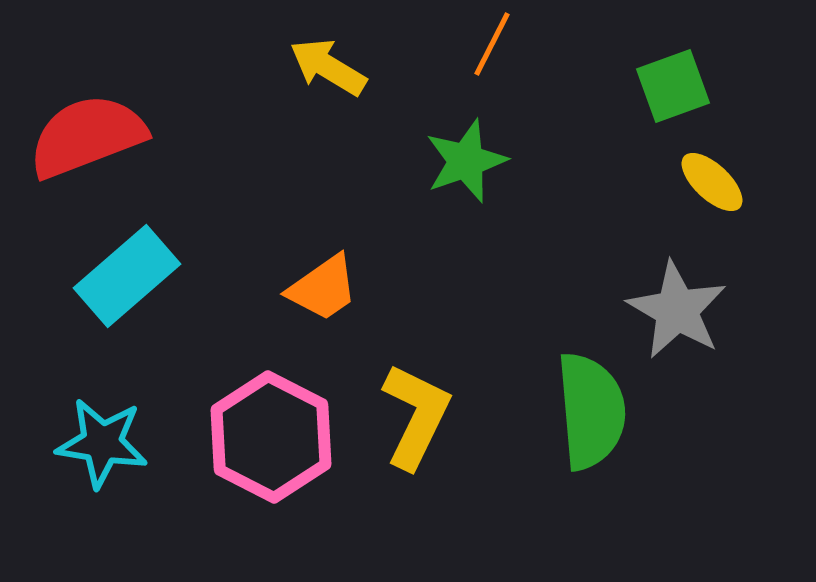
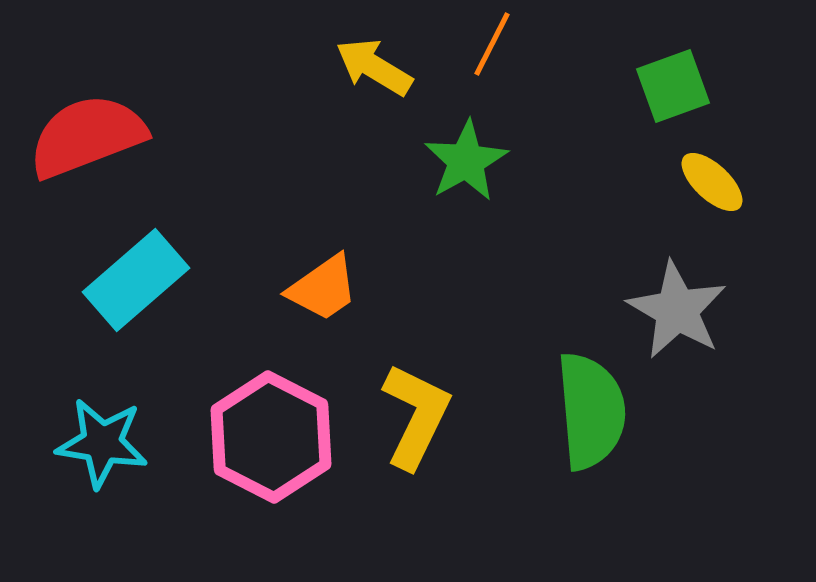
yellow arrow: moved 46 px right
green star: rotated 10 degrees counterclockwise
cyan rectangle: moved 9 px right, 4 px down
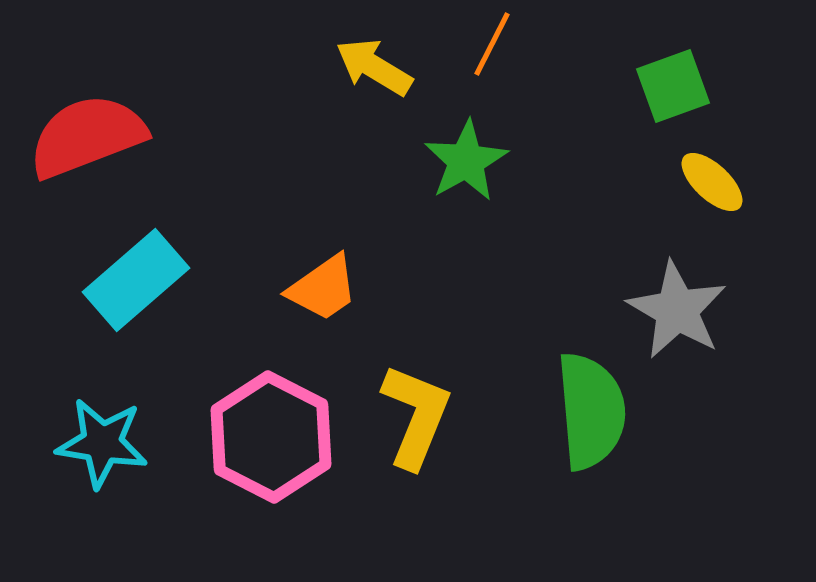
yellow L-shape: rotated 4 degrees counterclockwise
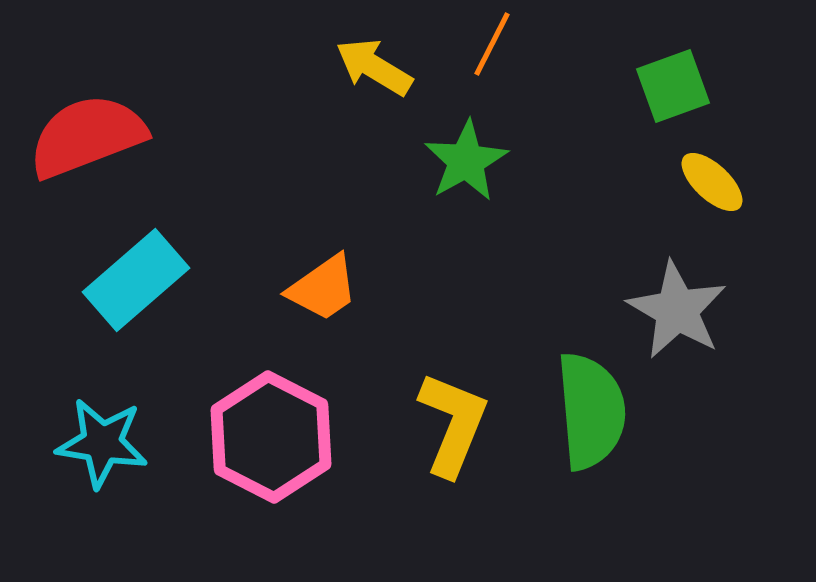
yellow L-shape: moved 37 px right, 8 px down
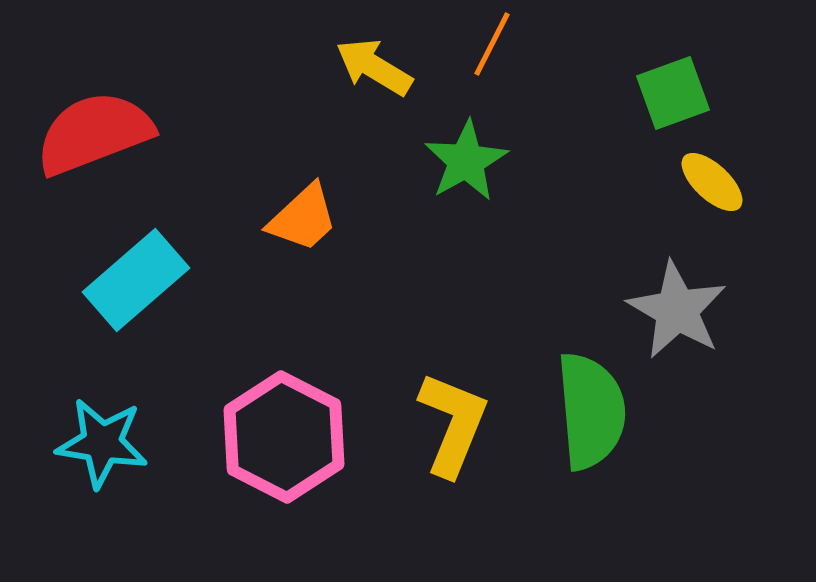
green square: moved 7 px down
red semicircle: moved 7 px right, 3 px up
orange trapezoid: moved 20 px left, 70 px up; rotated 8 degrees counterclockwise
pink hexagon: moved 13 px right
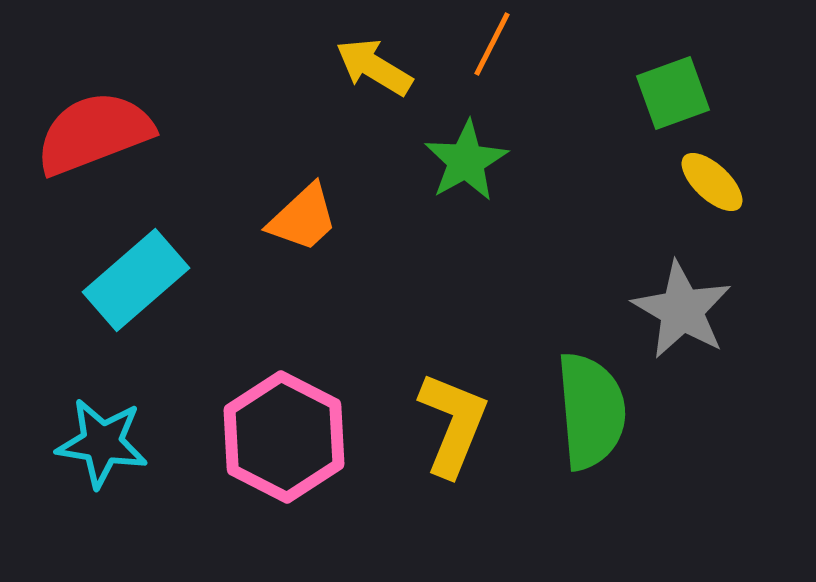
gray star: moved 5 px right
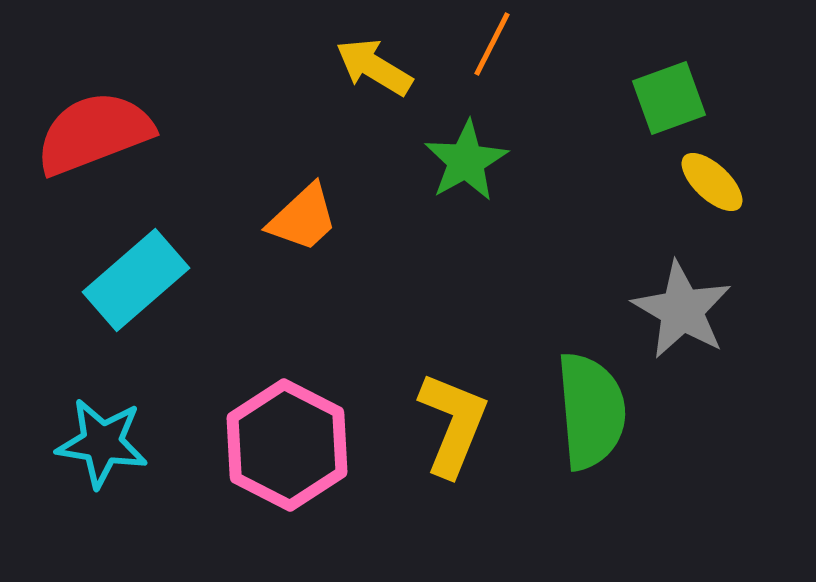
green square: moved 4 px left, 5 px down
pink hexagon: moved 3 px right, 8 px down
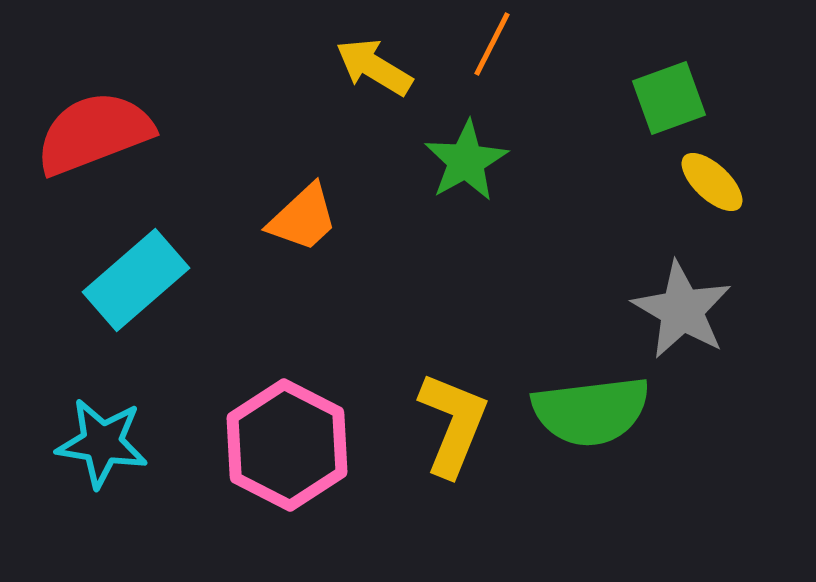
green semicircle: rotated 88 degrees clockwise
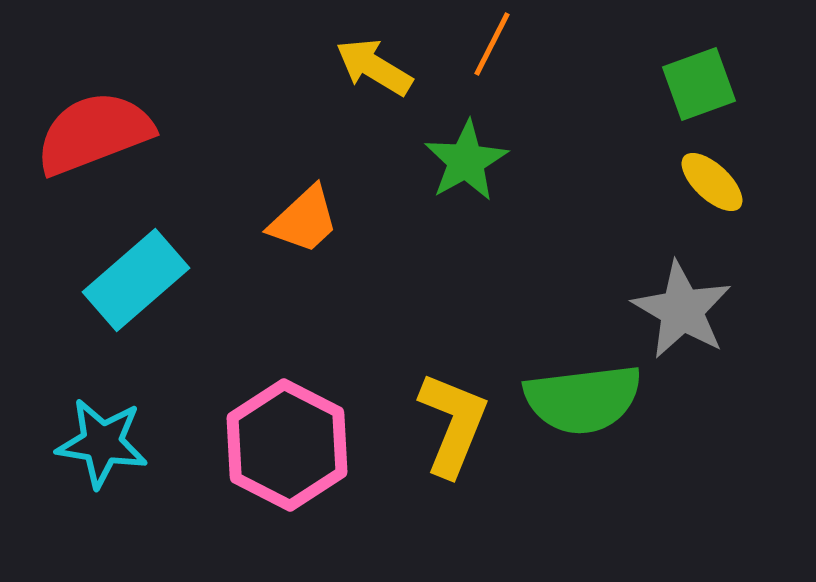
green square: moved 30 px right, 14 px up
orange trapezoid: moved 1 px right, 2 px down
green semicircle: moved 8 px left, 12 px up
